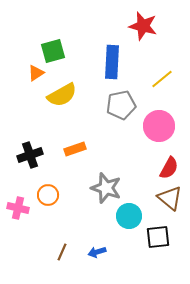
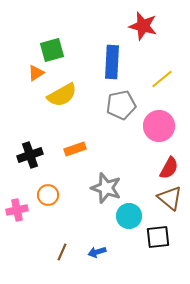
green square: moved 1 px left, 1 px up
pink cross: moved 1 px left, 2 px down; rotated 25 degrees counterclockwise
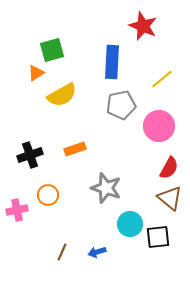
red star: rotated 8 degrees clockwise
cyan circle: moved 1 px right, 8 px down
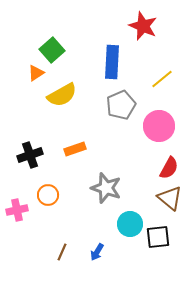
green square: rotated 25 degrees counterclockwise
gray pentagon: rotated 12 degrees counterclockwise
blue arrow: rotated 42 degrees counterclockwise
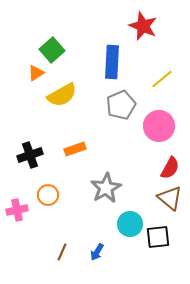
red semicircle: moved 1 px right
gray star: rotated 24 degrees clockwise
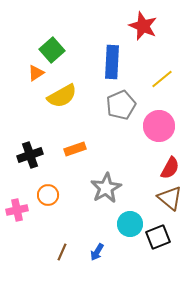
yellow semicircle: moved 1 px down
black square: rotated 15 degrees counterclockwise
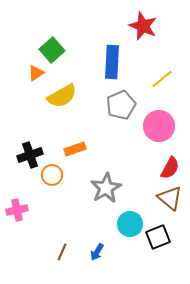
orange circle: moved 4 px right, 20 px up
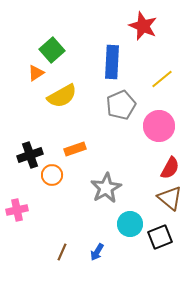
black square: moved 2 px right
